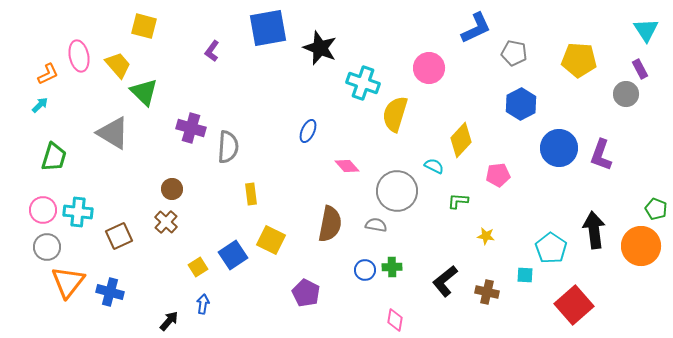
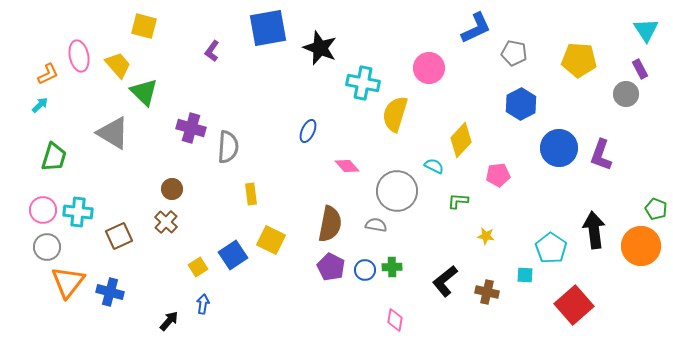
cyan cross at (363, 83): rotated 8 degrees counterclockwise
purple pentagon at (306, 293): moved 25 px right, 26 px up
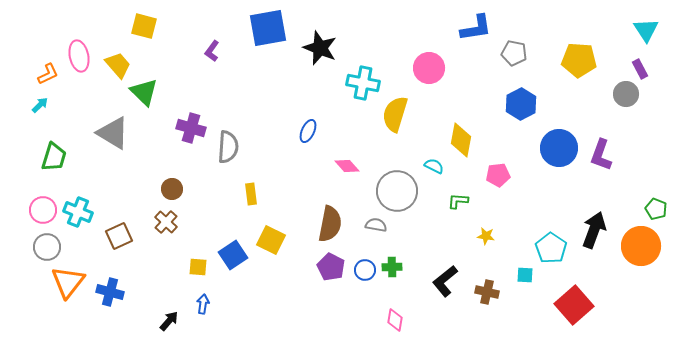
blue L-shape at (476, 28): rotated 16 degrees clockwise
yellow diamond at (461, 140): rotated 32 degrees counterclockwise
cyan cross at (78, 212): rotated 16 degrees clockwise
black arrow at (594, 230): rotated 27 degrees clockwise
yellow square at (198, 267): rotated 36 degrees clockwise
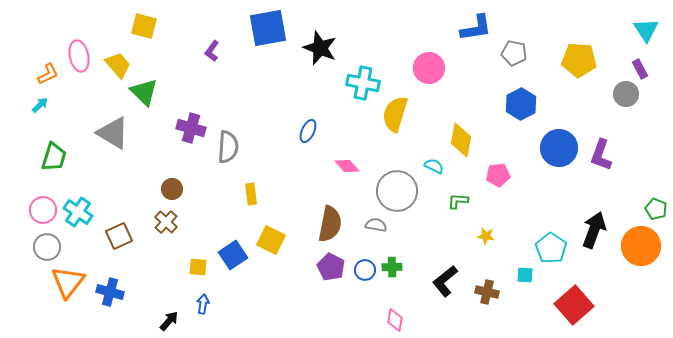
cyan cross at (78, 212): rotated 12 degrees clockwise
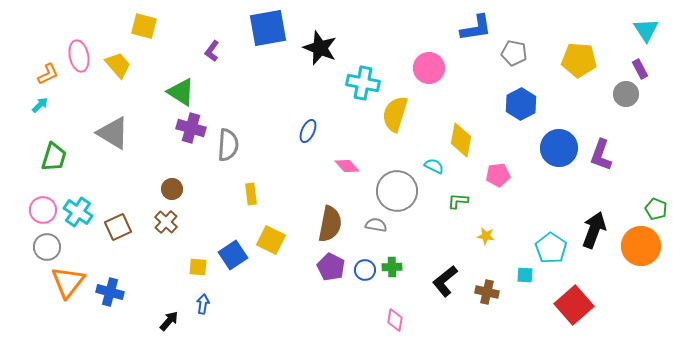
green triangle at (144, 92): moved 37 px right; rotated 12 degrees counterclockwise
gray semicircle at (228, 147): moved 2 px up
brown square at (119, 236): moved 1 px left, 9 px up
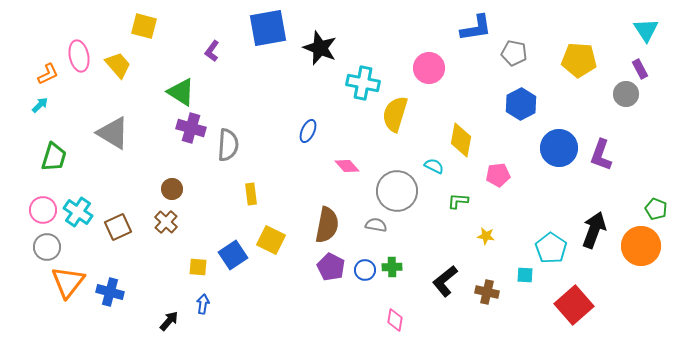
brown semicircle at (330, 224): moved 3 px left, 1 px down
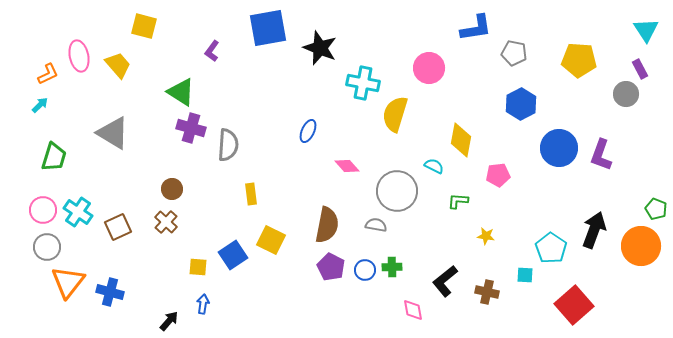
pink diamond at (395, 320): moved 18 px right, 10 px up; rotated 20 degrees counterclockwise
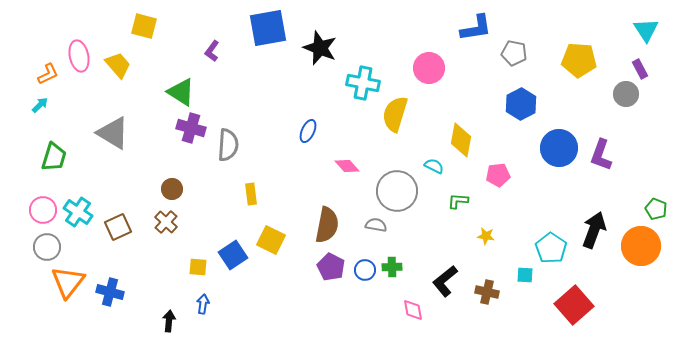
black arrow at (169, 321): rotated 35 degrees counterclockwise
